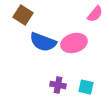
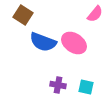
pink ellipse: rotated 50 degrees clockwise
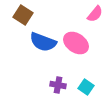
pink ellipse: moved 2 px right
cyan square: rotated 21 degrees clockwise
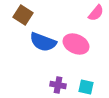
pink semicircle: moved 1 px right, 1 px up
pink ellipse: moved 1 px down; rotated 10 degrees counterclockwise
cyan square: rotated 21 degrees counterclockwise
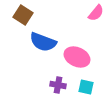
pink ellipse: moved 1 px right, 13 px down
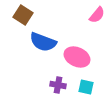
pink semicircle: moved 1 px right, 2 px down
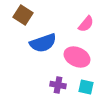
pink semicircle: moved 11 px left, 9 px down
blue semicircle: moved 1 px down; rotated 40 degrees counterclockwise
